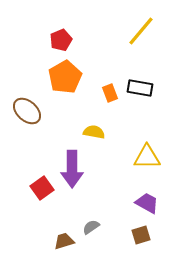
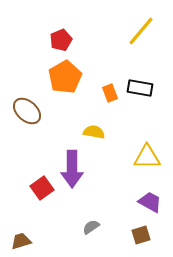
purple trapezoid: moved 3 px right, 1 px up
brown trapezoid: moved 43 px left
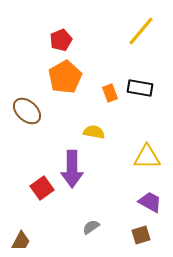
brown trapezoid: rotated 135 degrees clockwise
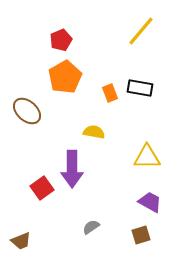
brown trapezoid: rotated 40 degrees clockwise
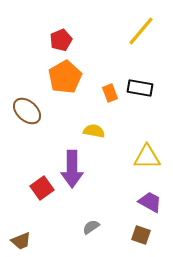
yellow semicircle: moved 1 px up
brown square: rotated 36 degrees clockwise
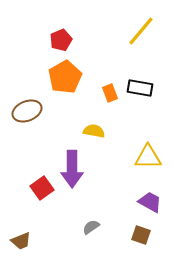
brown ellipse: rotated 64 degrees counterclockwise
yellow triangle: moved 1 px right
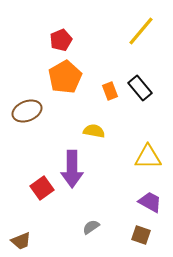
black rectangle: rotated 40 degrees clockwise
orange rectangle: moved 2 px up
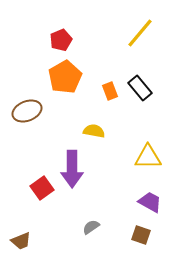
yellow line: moved 1 px left, 2 px down
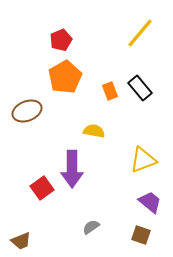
yellow triangle: moved 5 px left, 3 px down; rotated 20 degrees counterclockwise
purple trapezoid: rotated 10 degrees clockwise
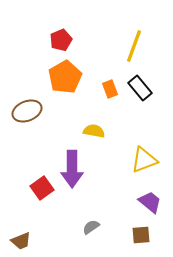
yellow line: moved 6 px left, 13 px down; rotated 20 degrees counterclockwise
orange rectangle: moved 2 px up
yellow triangle: moved 1 px right
brown square: rotated 24 degrees counterclockwise
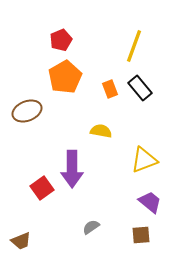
yellow semicircle: moved 7 px right
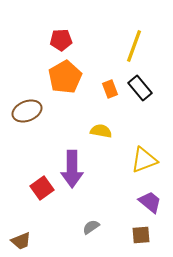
red pentagon: rotated 20 degrees clockwise
